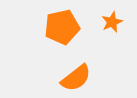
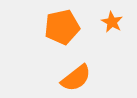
orange star: rotated 20 degrees counterclockwise
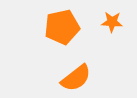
orange star: rotated 25 degrees counterclockwise
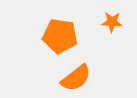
orange pentagon: moved 2 px left, 9 px down; rotated 20 degrees clockwise
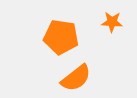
orange pentagon: moved 1 px right, 1 px down
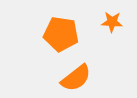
orange pentagon: moved 3 px up
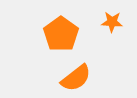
orange pentagon: rotated 28 degrees clockwise
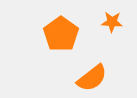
orange semicircle: moved 16 px right
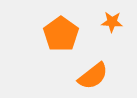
orange semicircle: moved 1 px right, 2 px up
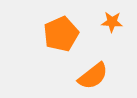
orange pentagon: rotated 12 degrees clockwise
